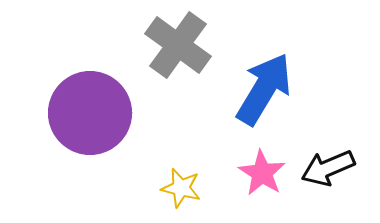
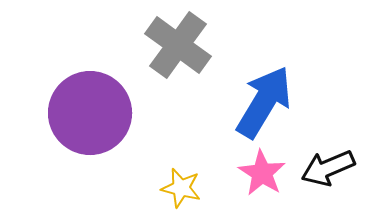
blue arrow: moved 13 px down
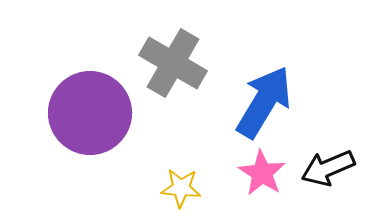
gray cross: moved 5 px left, 18 px down; rotated 6 degrees counterclockwise
yellow star: rotated 9 degrees counterclockwise
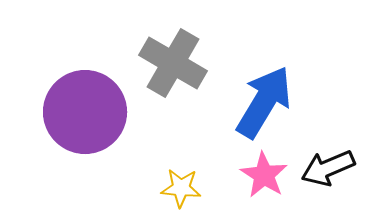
purple circle: moved 5 px left, 1 px up
pink star: moved 2 px right, 2 px down
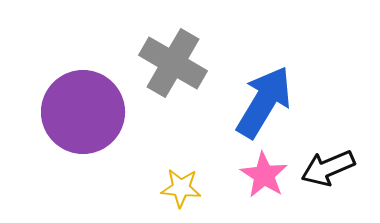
purple circle: moved 2 px left
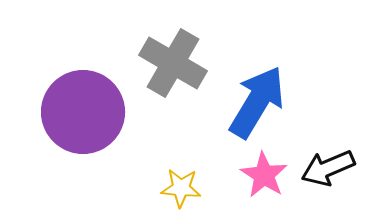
blue arrow: moved 7 px left
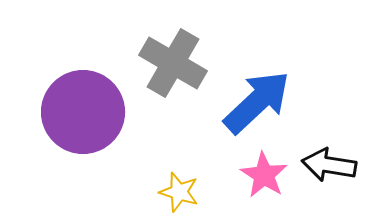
blue arrow: rotated 16 degrees clockwise
black arrow: moved 1 px right, 3 px up; rotated 32 degrees clockwise
yellow star: moved 2 px left, 4 px down; rotated 12 degrees clockwise
